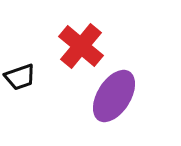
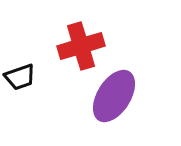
red cross: rotated 33 degrees clockwise
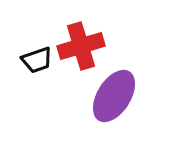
black trapezoid: moved 17 px right, 17 px up
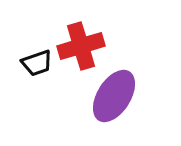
black trapezoid: moved 3 px down
